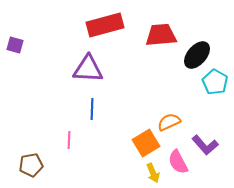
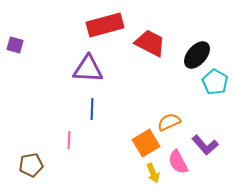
red trapezoid: moved 11 px left, 8 px down; rotated 32 degrees clockwise
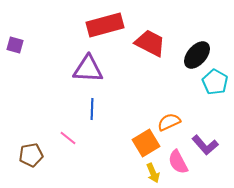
pink line: moved 1 px left, 2 px up; rotated 54 degrees counterclockwise
brown pentagon: moved 10 px up
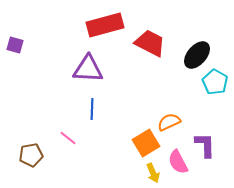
purple L-shape: rotated 140 degrees counterclockwise
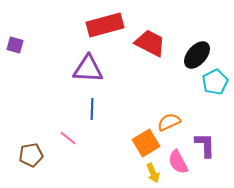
cyan pentagon: rotated 15 degrees clockwise
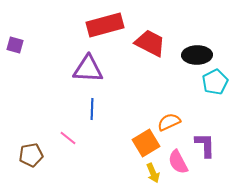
black ellipse: rotated 48 degrees clockwise
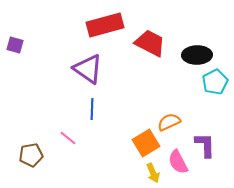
purple triangle: rotated 32 degrees clockwise
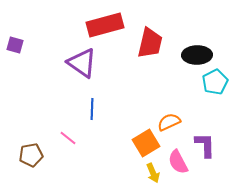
red trapezoid: rotated 76 degrees clockwise
purple triangle: moved 6 px left, 6 px up
